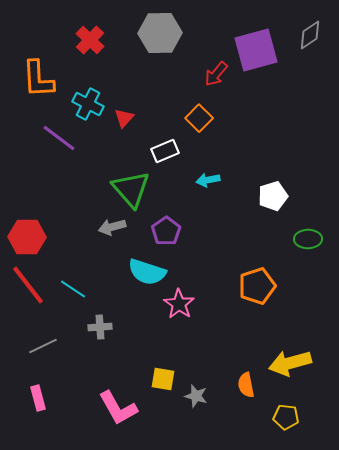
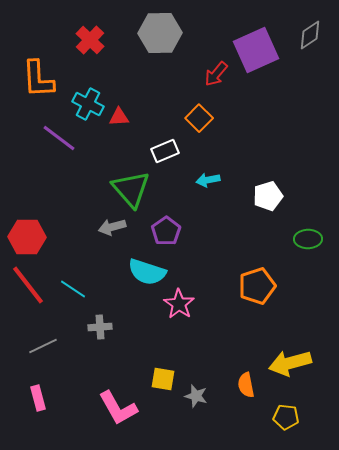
purple square: rotated 9 degrees counterclockwise
red triangle: moved 5 px left, 1 px up; rotated 45 degrees clockwise
white pentagon: moved 5 px left
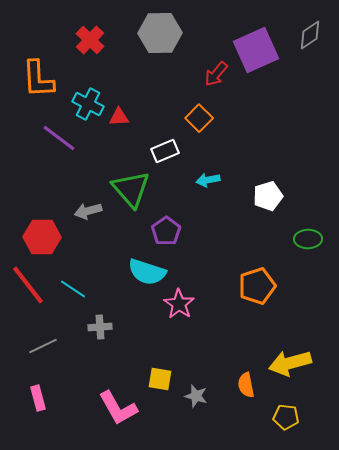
gray arrow: moved 24 px left, 16 px up
red hexagon: moved 15 px right
yellow square: moved 3 px left
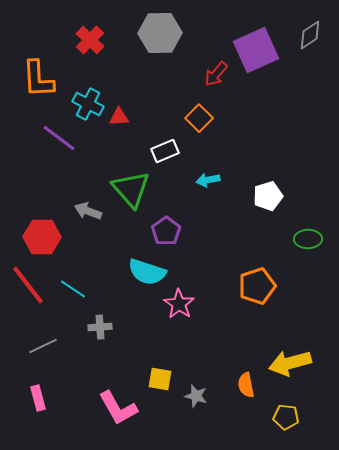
gray arrow: rotated 36 degrees clockwise
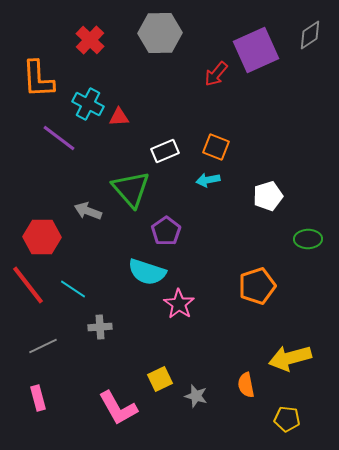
orange square: moved 17 px right, 29 px down; rotated 24 degrees counterclockwise
yellow arrow: moved 5 px up
yellow square: rotated 35 degrees counterclockwise
yellow pentagon: moved 1 px right, 2 px down
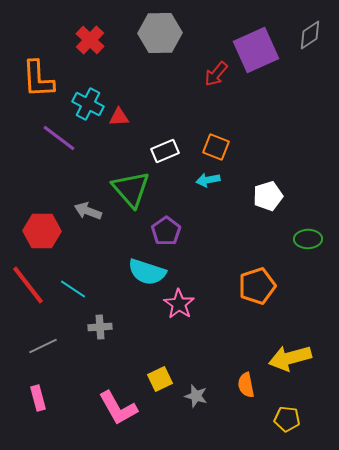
red hexagon: moved 6 px up
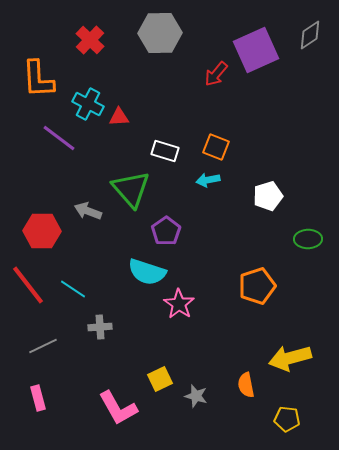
white rectangle: rotated 40 degrees clockwise
